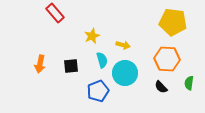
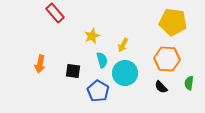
yellow arrow: rotated 104 degrees clockwise
black square: moved 2 px right, 5 px down; rotated 14 degrees clockwise
blue pentagon: rotated 20 degrees counterclockwise
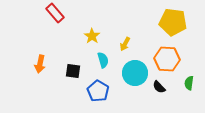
yellow star: rotated 14 degrees counterclockwise
yellow arrow: moved 2 px right, 1 px up
cyan semicircle: moved 1 px right
cyan circle: moved 10 px right
black semicircle: moved 2 px left
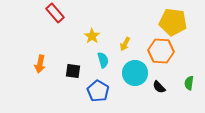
orange hexagon: moved 6 px left, 8 px up
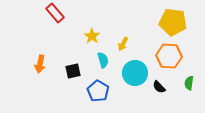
yellow arrow: moved 2 px left
orange hexagon: moved 8 px right, 5 px down
black square: rotated 21 degrees counterclockwise
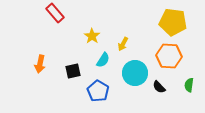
cyan semicircle: rotated 49 degrees clockwise
green semicircle: moved 2 px down
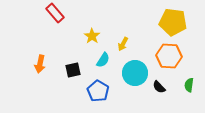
black square: moved 1 px up
